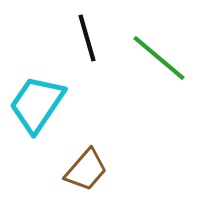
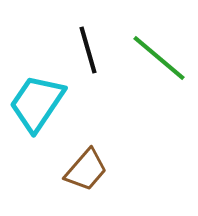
black line: moved 1 px right, 12 px down
cyan trapezoid: moved 1 px up
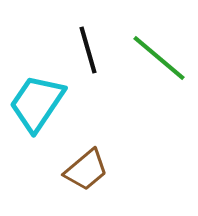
brown trapezoid: rotated 9 degrees clockwise
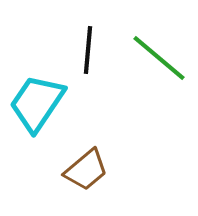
black line: rotated 21 degrees clockwise
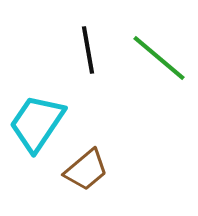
black line: rotated 15 degrees counterclockwise
cyan trapezoid: moved 20 px down
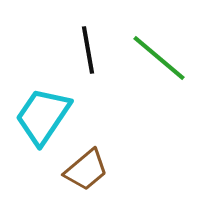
cyan trapezoid: moved 6 px right, 7 px up
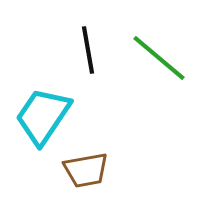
brown trapezoid: rotated 30 degrees clockwise
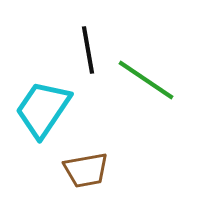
green line: moved 13 px left, 22 px down; rotated 6 degrees counterclockwise
cyan trapezoid: moved 7 px up
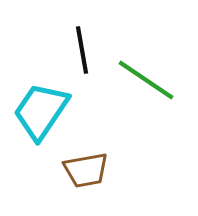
black line: moved 6 px left
cyan trapezoid: moved 2 px left, 2 px down
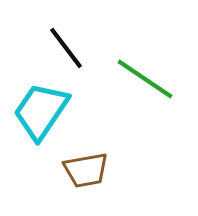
black line: moved 16 px left, 2 px up; rotated 27 degrees counterclockwise
green line: moved 1 px left, 1 px up
